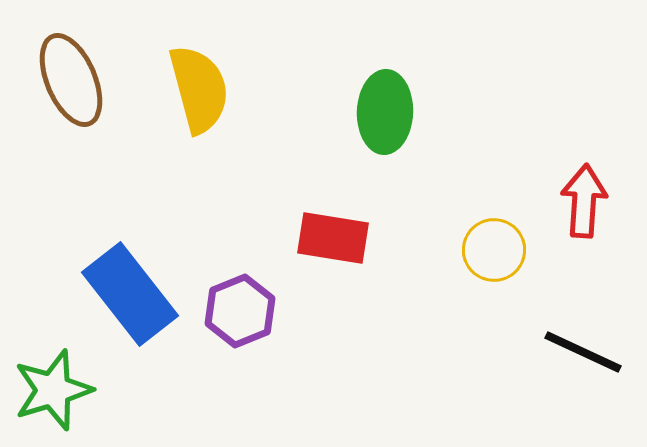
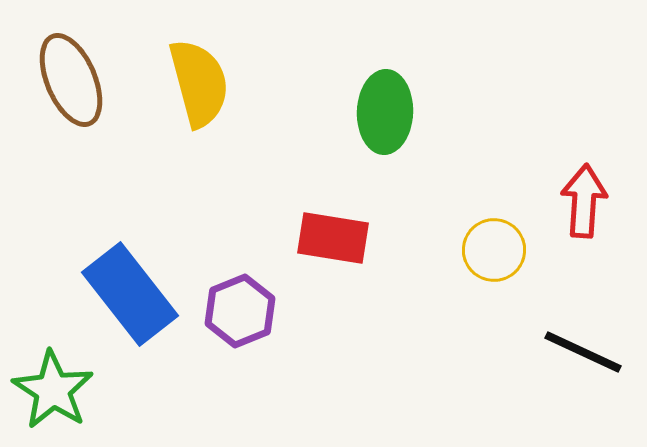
yellow semicircle: moved 6 px up
green star: rotated 22 degrees counterclockwise
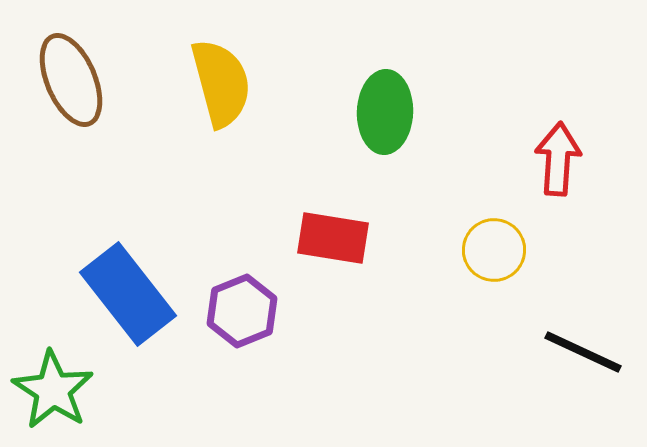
yellow semicircle: moved 22 px right
red arrow: moved 26 px left, 42 px up
blue rectangle: moved 2 px left
purple hexagon: moved 2 px right
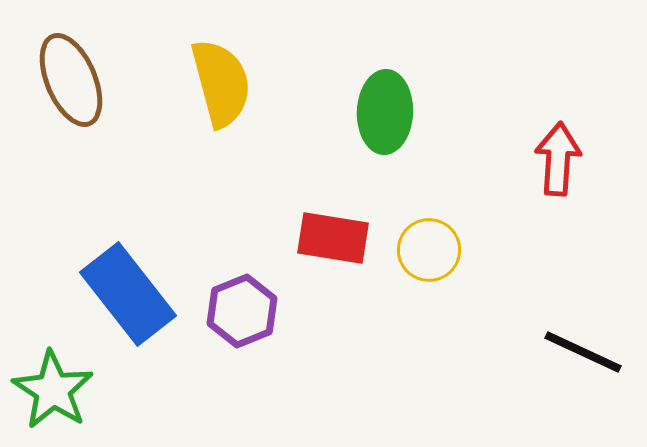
yellow circle: moved 65 px left
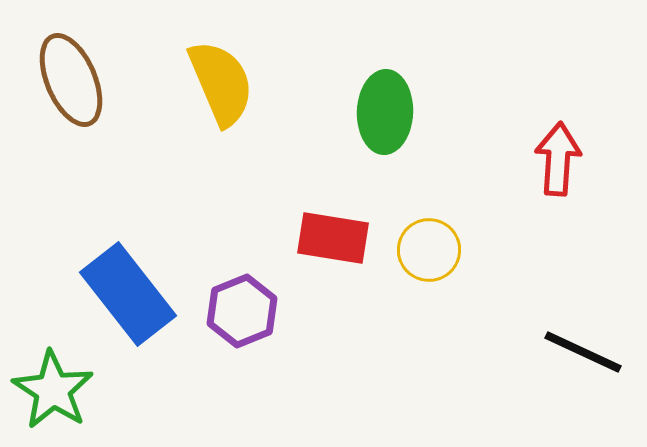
yellow semicircle: rotated 8 degrees counterclockwise
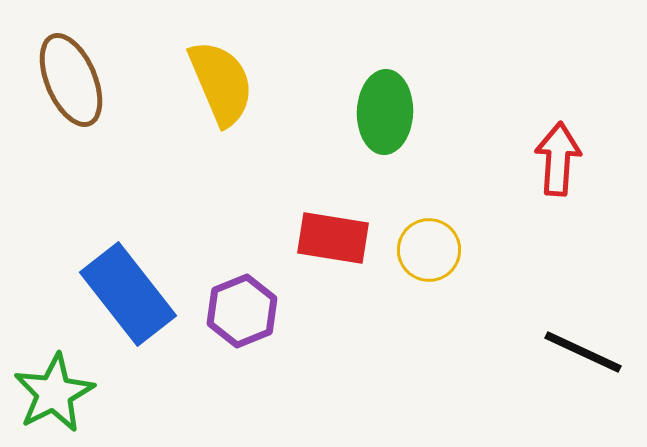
green star: moved 1 px right, 3 px down; rotated 12 degrees clockwise
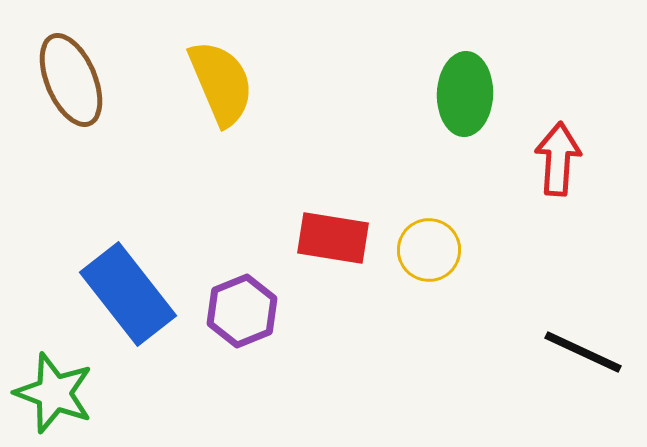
green ellipse: moved 80 px right, 18 px up
green star: rotated 24 degrees counterclockwise
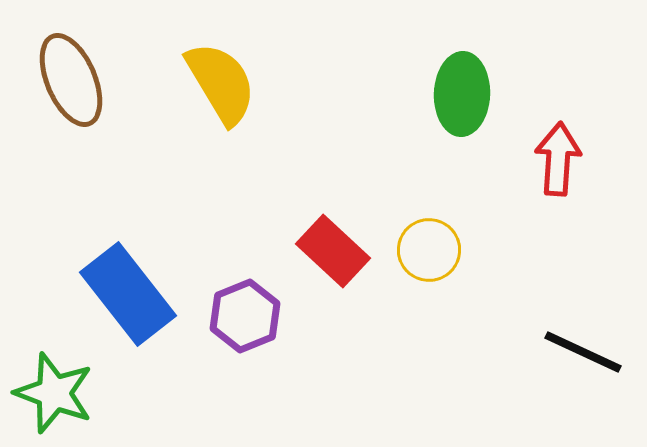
yellow semicircle: rotated 8 degrees counterclockwise
green ellipse: moved 3 px left
red rectangle: moved 13 px down; rotated 34 degrees clockwise
purple hexagon: moved 3 px right, 5 px down
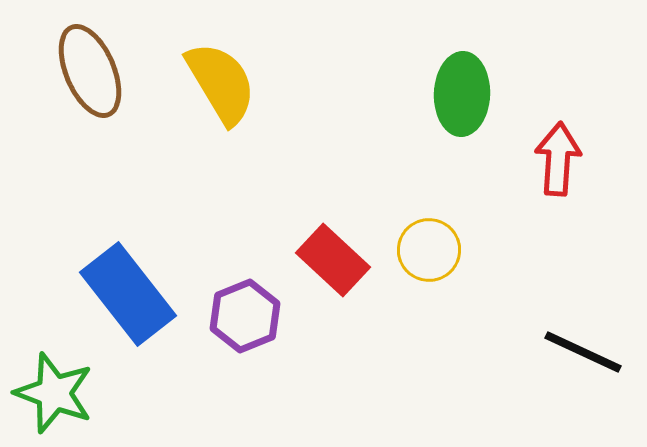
brown ellipse: moved 19 px right, 9 px up
red rectangle: moved 9 px down
